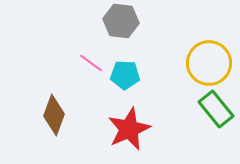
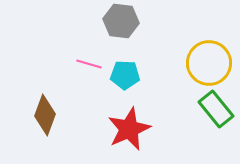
pink line: moved 2 px left, 1 px down; rotated 20 degrees counterclockwise
brown diamond: moved 9 px left
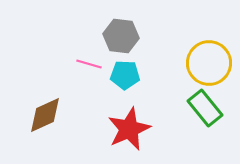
gray hexagon: moved 15 px down
green rectangle: moved 11 px left, 1 px up
brown diamond: rotated 45 degrees clockwise
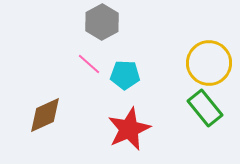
gray hexagon: moved 19 px left, 14 px up; rotated 24 degrees clockwise
pink line: rotated 25 degrees clockwise
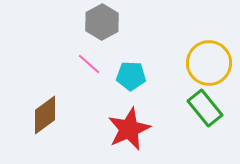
cyan pentagon: moved 6 px right, 1 px down
brown diamond: rotated 12 degrees counterclockwise
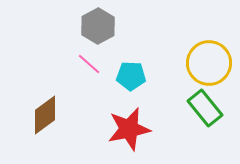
gray hexagon: moved 4 px left, 4 px down
red star: rotated 12 degrees clockwise
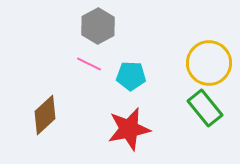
pink line: rotated 15 degrees counterclockwise
brown diamond: rotated 6 degrees counterclockwise
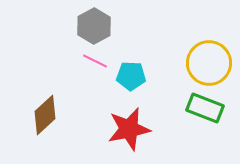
gray hexagon: moved 4 px left
pink line: moved 6 px right, 3 px up
green rectangle: rotated 30 degrees counterclockwise
